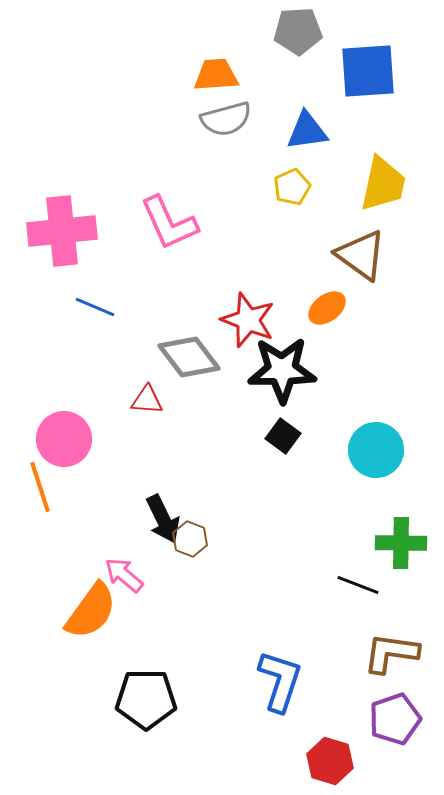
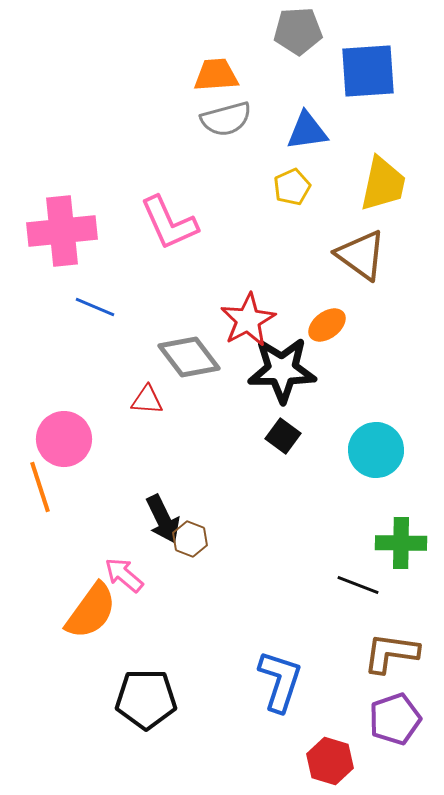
orange ellipse: moved 17 px down
red star: rotated 22 degrees clockwise
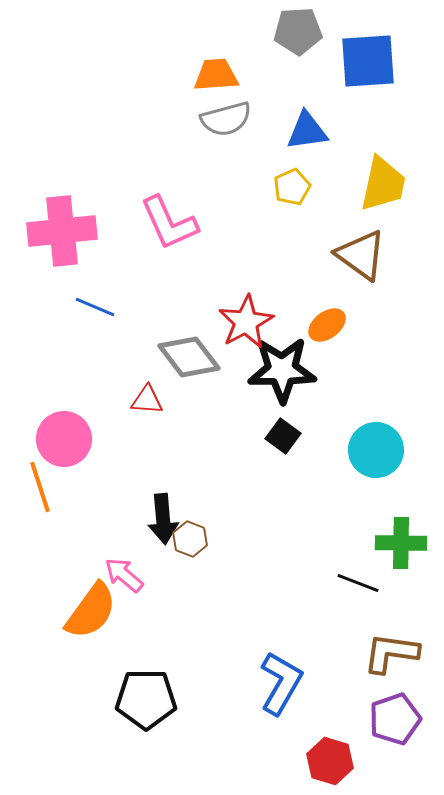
blue square: moved 10 px up
red star: moved 2 px left, 2 px down
black arrow: rotated 21 degrees clockwise
black line: moved 2 px up
blue L-shape: moved 1 px right, 2 px down; rotated 12 degrees clockwise
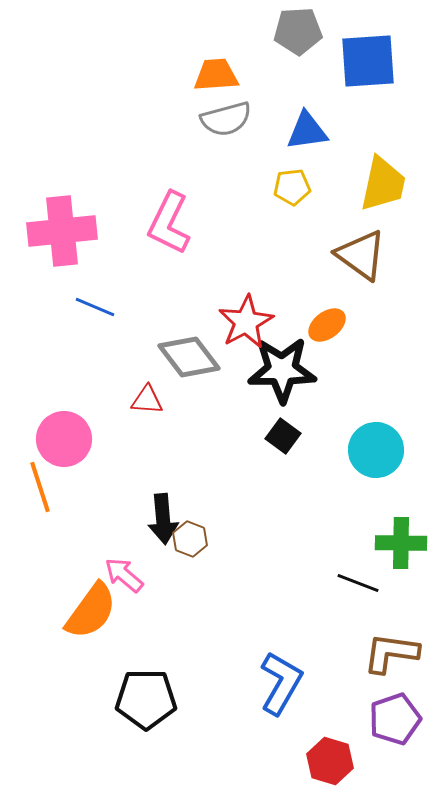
yellow pentagon: rotated 18 degrees clockwise
pink L-shape: rotated 50 degrees clockwise
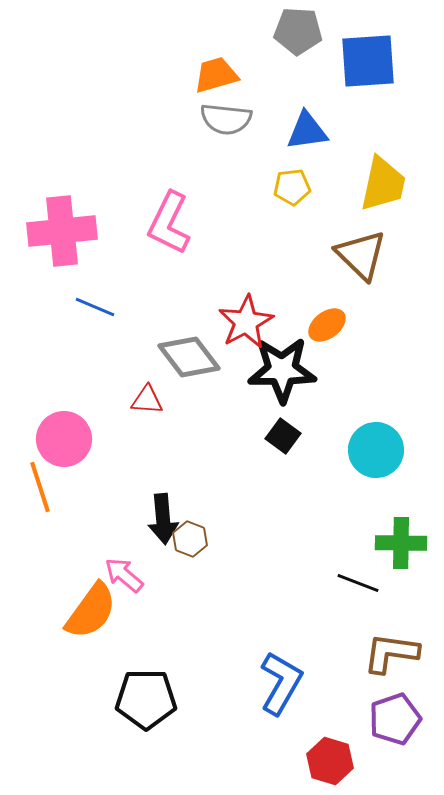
gray pentagon: rotated 6 degrees clockwise
orange trapezoid: rotated 12 degrees counterclockwise
gray semicircle: rotated 21 degrees clockwise
brown triangle: rotated 8 degrees clockwise
